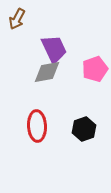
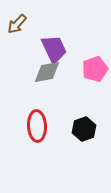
brown arrow: moved 5 px down; rotated 15 degrees clockwise
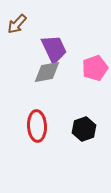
pink pentagon: moved 1 px up
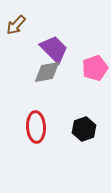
brown arrow: moved 1 px left, 1 px down
purple trapezoid: rotated 20 degrees counterclockwise
red ellipse: moved 1 px left, 1 px down
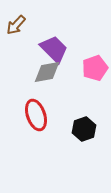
red ellipse: moved 12 px up; rotated 16 degrees counterclockwise
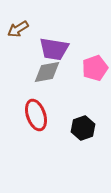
brown arrow: moved 2 px right, 4 px down; rotated 15 degrees clockwise
purple trapezoid: rotated 144 degrees clockwise
black hexagon: moved 1 px left, 1 px up
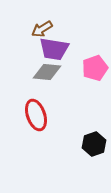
brown arrow: moved 24 px right
gray diamond: rotated 16 degrees clockwise
black hexagon: moved 11 px right, 16 px down
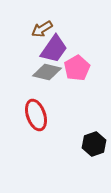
purple trapezoid: rotated 64 degrees counterclockwise
pink pentagon: moved 18 px left; rotated 10 degrees counterclockwise
gray diamond: rotated 8 degrees clockwise
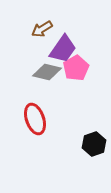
purple trapezoid: moved 9 px right
pink pentagon: moved 1 px left
red ellipse: moved 1 px left, 4 px down
